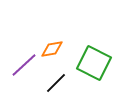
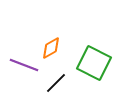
orange diamond: moved 1 px left, 1 px up; rotated 20 degrees counterclockwise
purple line: rotated 64 degrees clockwise
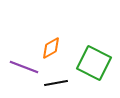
purple line: moved 2 px down
black line: rotated 35 degrees clockwise
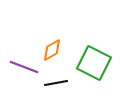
orange diamond: moved 1 px right, 2 px down
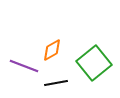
green square: rotated 24 degrees clockwise
purple line: moved 1 px up
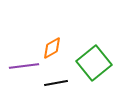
orange diamond: moved 2 px up
purple line: rotated 28 degrees counterclockwise
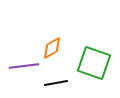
green square: rotated 32 degrees counterclockwise
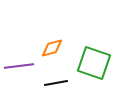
orange diamond: rotated 15 degrees clockwise
purple line: moved 5 px left
